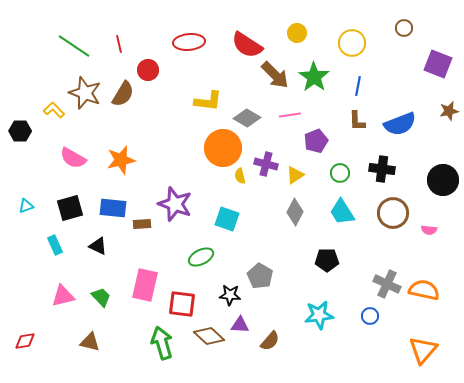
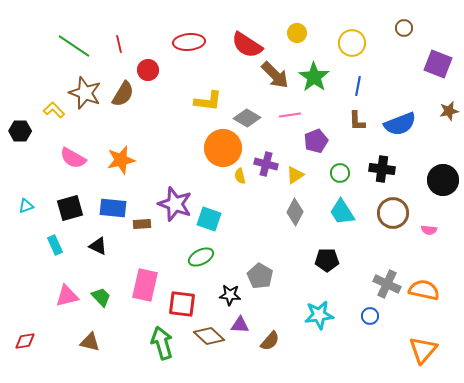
cyan square at (227, 219): moved 18 px left
pink triangle at (63, 296): moved 4 px right
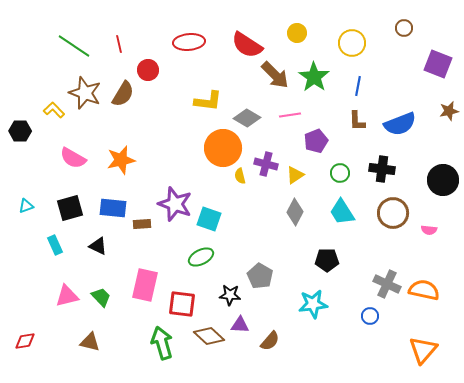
cyan star at (319, 315): moved 6 px left, 11 px up
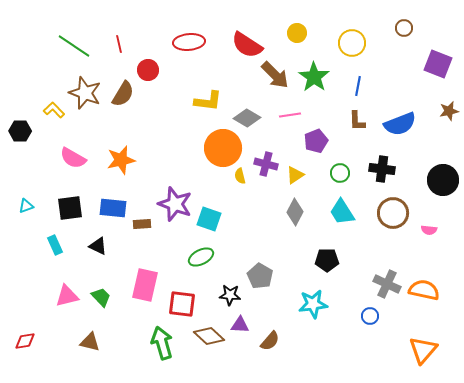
black square at (70, 208): rotated 8 degrees clockwise
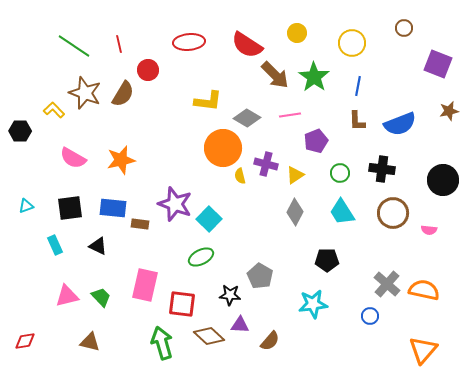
cyan square at (209, 219): rotated 25 degrees clockwise
brown rectangle at (142, 224): moved 2 px left; rotated 12 degrees clockwise
gray cross at (387, 284): rotated 16 degrees clockwise
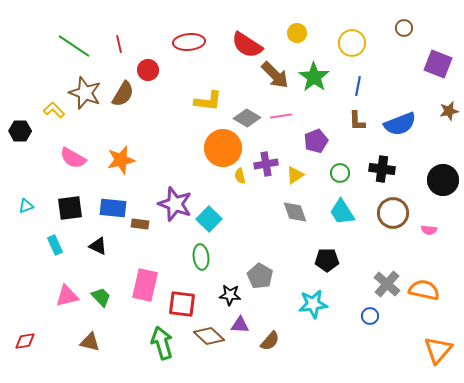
pink line at (290, 115): moved 9 px left, 1 px down
purple cross at (266, 164): rotated 25 degrees counterclockwise
gray diamond at (295, 212): rotated 48 degrees counterclockwise
green ellipse at (201, 257): rotated 70 degrees counterclockwise
orange triangle at (423, 350): moved 15 px right
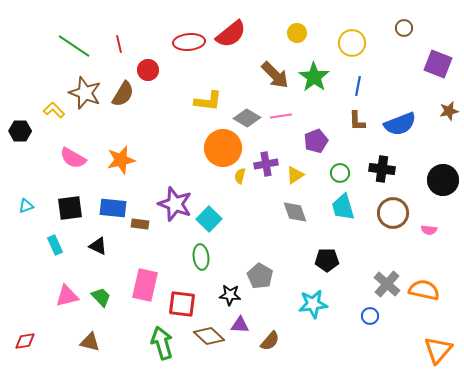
red semicircle at (247, 45): moved 16 px left, 11 px up; rotated 72 degrees counterclockwise
yellow semicircle at (240, 176): rotated 28 degrees clockwise
cyan trapezoid at (342, 212): moved 1 px right, 5 px up; rotated 16 degrees clockwise
